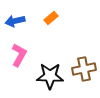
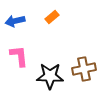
orange rectangle: moved 1 px right, 1 px up
pink L-shape: moved 1 px down; rotated 35 degrees counterclockwise
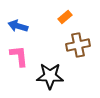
orange rectangle: moved 13 px right
blue arrow: moved 3 px right, 5 px down; rotated 30 degrees clockwise
brown cross: moved 6 px left, 24 px up
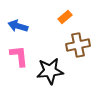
black star: moved 5 px up; rotated 8 degrees counterclockwise
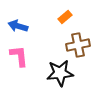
black star: moved 10 px right, 2 px down
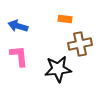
orange rectangle: moved 2 px down; rotated 48 degrees clockwise
brown cross: moved 2 px right, 1 px up
black star: moved 2 px left, 4 px up
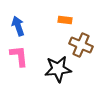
orange rectangle: moved 1 px down
blue arrow: rotated 54 degrees clockwise
brown cross: moved 1 px right, 1 px down; rotated 35 degrees clockwise
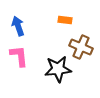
brown cross: moved 2 px down
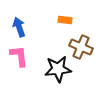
blue arrow: moved 1 px right, 1 px down
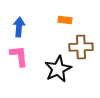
blue arrow: rotated 24 degrees clockwise
brown cross: rotated 25 degrees counterclockwise
black star: rotated 20 degrees counterclockwise
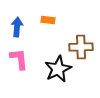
orange rectangle: moved 17 px left
blue arrow: moved 2 px left
pink L-shape: moved 3 px down
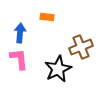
orange rectangle: moved 1 px left, 3 px up
blue arrow: moved 3 px right, 6 px down
brown cross: rotated 20 degrees counterclockwise
